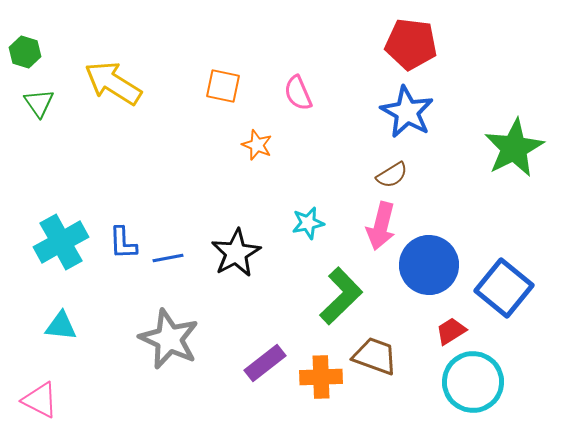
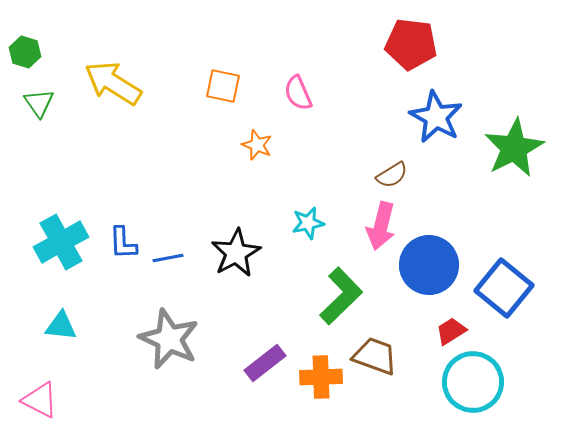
blue star: moved 29 px right, 5 px down
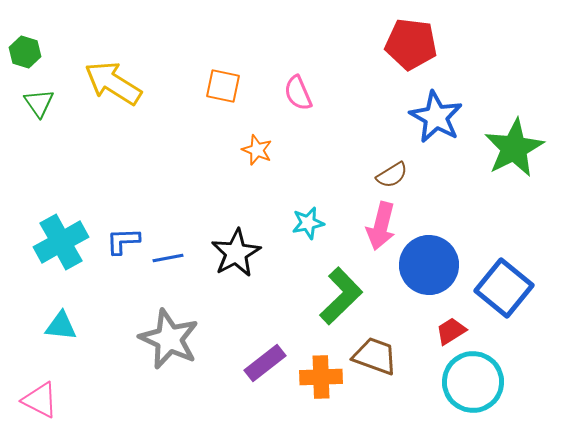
orange star: moved 5 px down
blue L-shape: moved 2 px up; rotated 90 degrees clockwise
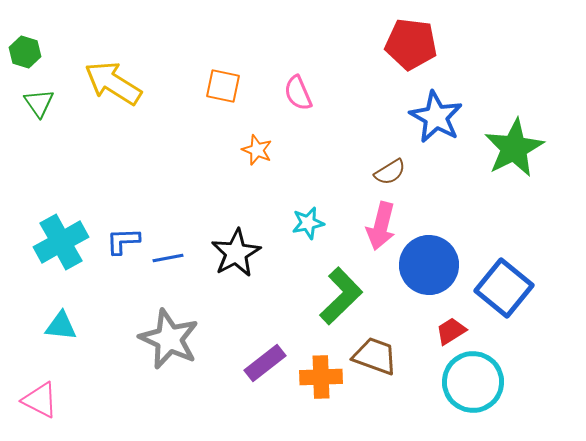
brown semicircle: moved 2 px left, 3 px up
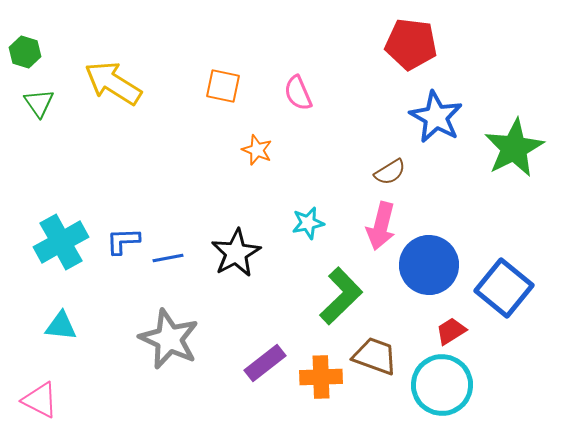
cyan circle: moved 31 px left, 3 px down
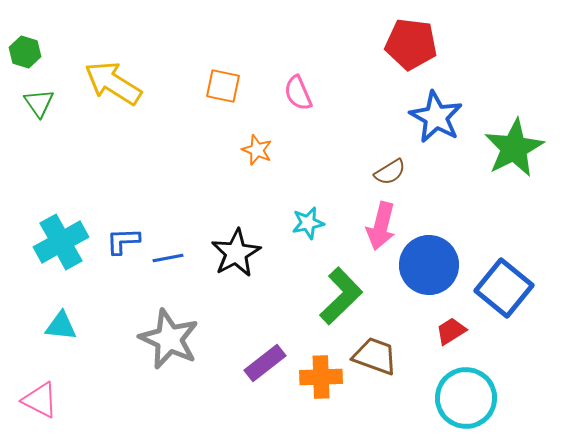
cyan circle: moved 24 px right, 13 px down
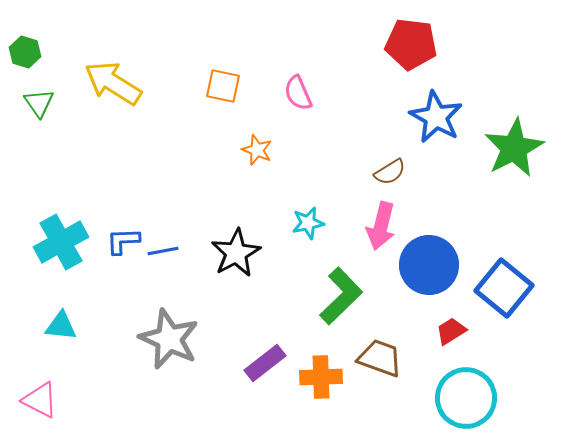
blue line: moved 5 px left, 7 px up
brown trapezoid: moved 5 px right, 2 px down
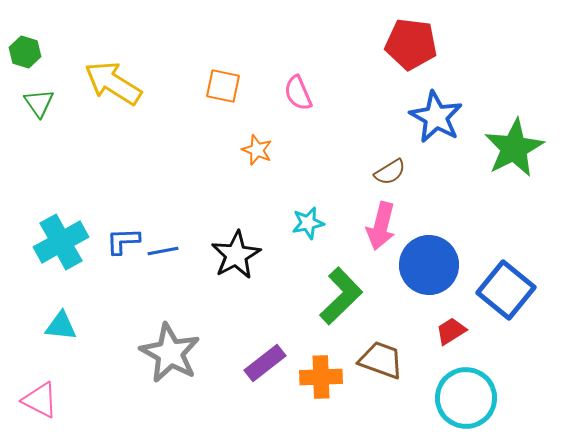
black star: moved 2 px down
blue square: moved 2 px right, 2 px down
gray star: moved 1 px right, 14 px down; rotated 4 degrees clockwise
brown trapezoid: moved 1 px right, 2 px down
